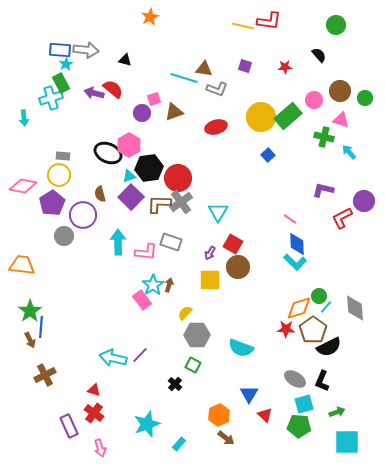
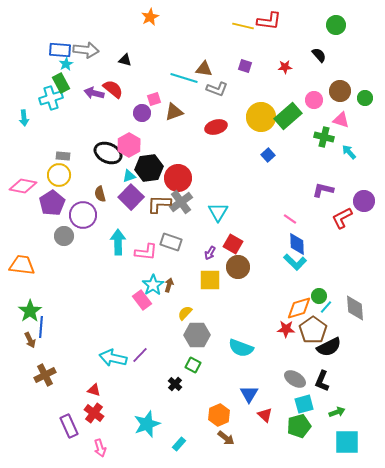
green pentagon at (299, 426): rotated 20 degrees counterclockwise
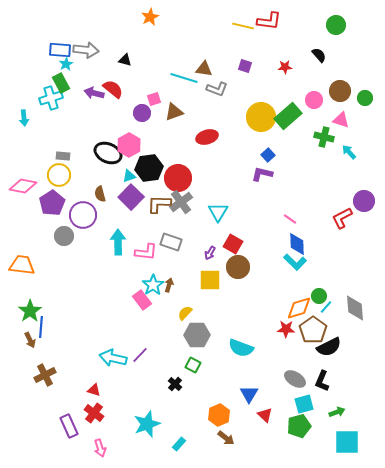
red ellipse at (216, 127): moved 9 px left, 10 px down
purple L-shape at (323, 190): moved 61 px left, 16 px up
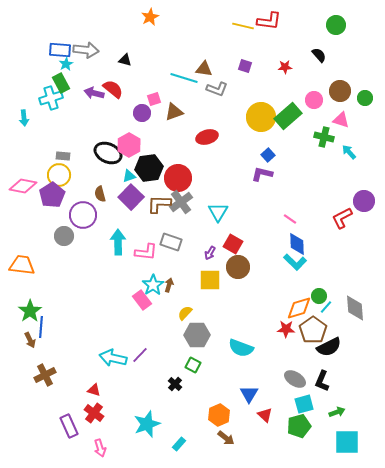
purple pentagon at (52, 203): moved 8 px up
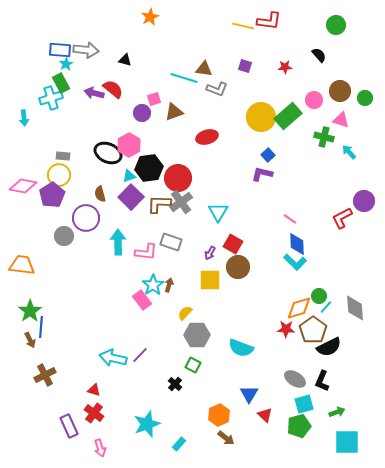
purple circle at (83, 215): moved 3 px right, 3 px down
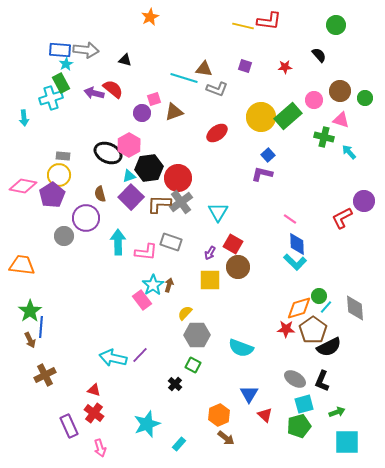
red ellipse at (207, 137): moved 10 px right, 4 px up; rotated 20 degrees counterclockwise
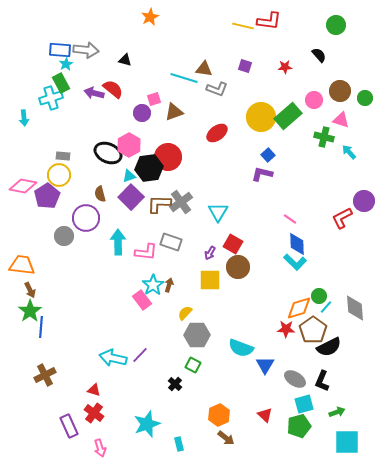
red circle at (178, 178): moved 10 px left, 21 px up
purple pentagon at (52, 195): moved 5 px left, 1 px down
brown arrow at (30, 340): moved 50 px up
blue triangle at (249, 394): moved 16 px right, 29 px up
cyan rectangle at (179, 444): rotated 56 degrees counterclockwise
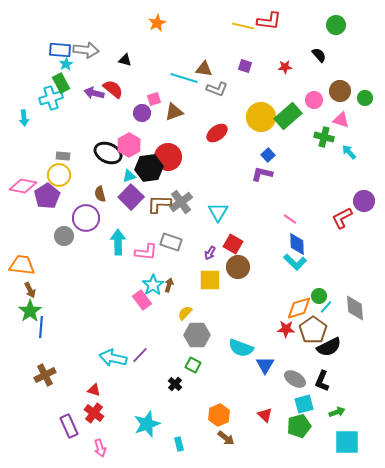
orange star at (150, 17): moved 7 px right, 6 px down
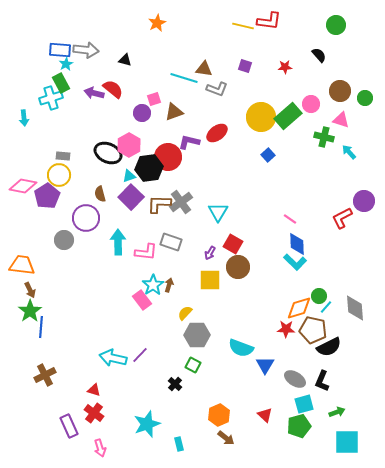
pink circle at (314, 100): moved 3 px left, 4 px down
purple L-shape at (262, 174): moved 73 px left, 32 px up
gray circle at (64, 236): moved 4 px down
brown pentagon at (313, 330): rotated 24 degrees counterclockwise
